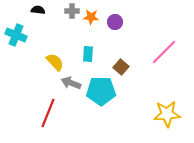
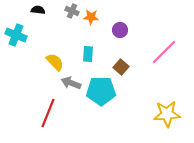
gray cross: rotated 24 degrees clockwise
purple circle: moved 5 px right, 8 px down
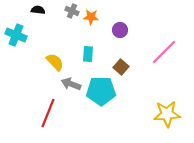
gray arrow: moved 1 px down
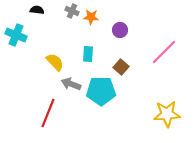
black semicircle: moved 1 px left
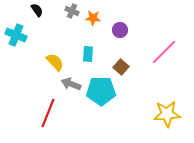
black semicircle: rotated 48 degrees clockwise
orange star: moved 2 px right, 1 px down
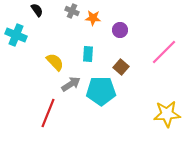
gray arrow: rotated 126 degrees clockwise
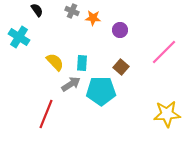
cyan cross: moved 3 px right, 2 px down; rotated 10 degrees clockwise
cyan rectangle: moved 6 px left, 9 px down
red line: moved 2 px left, 1 px down
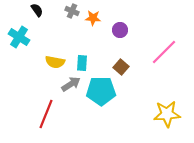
yellow semicircle: rotated 144 degrees clockwise
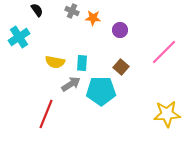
cyan cross: rotated 25 degrees clockwise
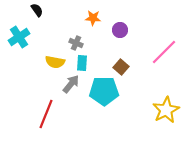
gray cross: moved 4 px right, 32 px down
gray arrow: rotated 18 degrees counterclockwise
cyan pentagon: moved 3 px right
yellow star: moved 1 px left, 4 px up; rotated 24 degrees counterclockwise
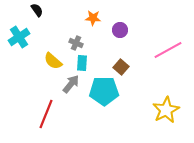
pink line: moved 4 px right, 2 px up; rotated 16 degrees clockwise
yellow semicircle: moved 2 px left, 1 px up; rotated 30 degrees clockwise
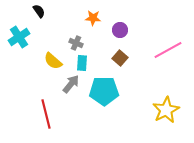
black semicircle: moved 2 px right, 1 px down
brown square: moved 1 px left, 9 px up
red line: rotated 36 degrees counterclockwise
